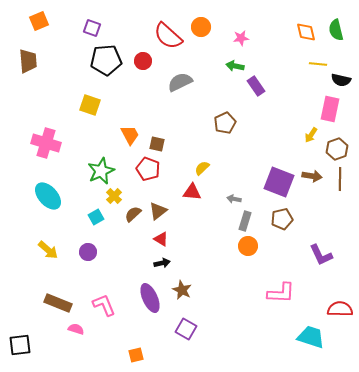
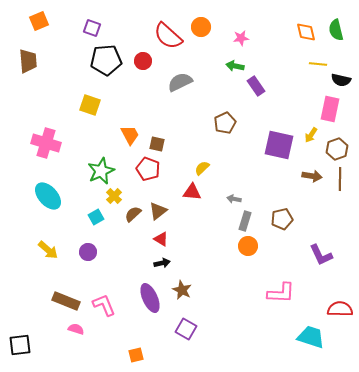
purple square at (279, 182): moved 37 px up; rotated 8 degrees counterclockwise
brown rectangle at (58, 303): moved 8 px right, 2 px up
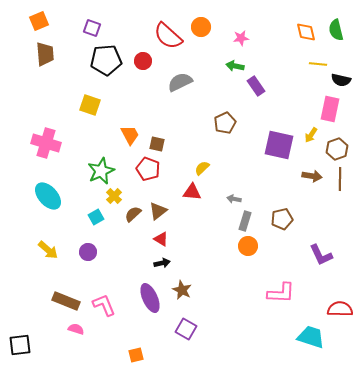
brown trapezoid at (28, 61): moved 17 px right, 7 px up
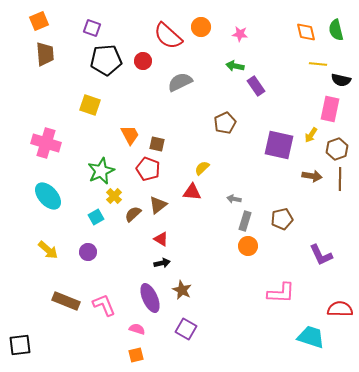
pink star at (241, 38): moved 1 px left, 4 px up; rotated 14 degrees clockwise
brown triangle at (158, 211): moved 6 px up
pink semicircle at (76, 329): moved 61 px right
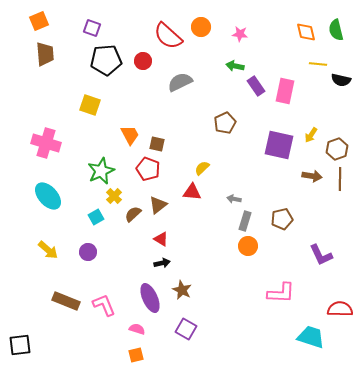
pink rectangle at (330, 109): moved 45 px left, 18 px up
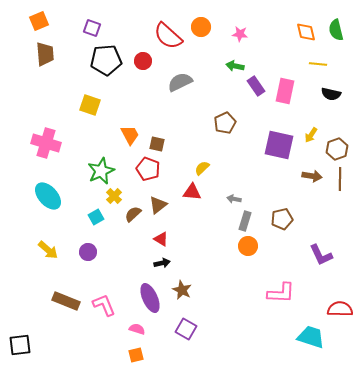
black semicircle at (341, 80): moved 10 px left, 14 px down
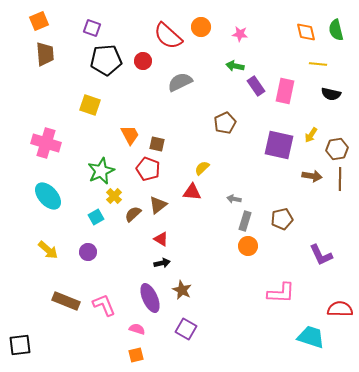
brown hexagon at (337, 149): rotated 10 degrees clockwise
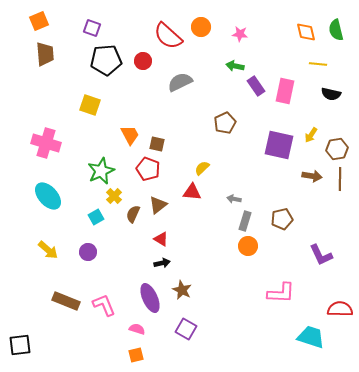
brown semicircle at (133, 214): rotated 24 degrees counterclockwise
